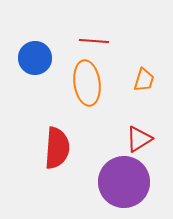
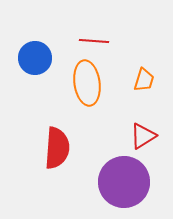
red triangle: moved 4 px right, 3 px up
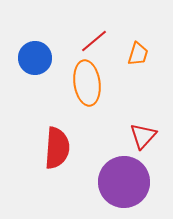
red line: rotated 44 degrees counterclockwise
orange trapezoid: moved 6 px left, 26 px up
red triangle: rotated 16 degrees counterclockwise
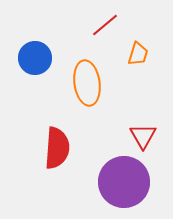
red line: moved 11 px right, 16 px up
red triangle: rotated 12 degrees counterclockwise
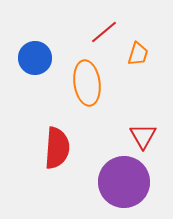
red line: moved 1 px left, 7 px down
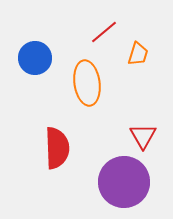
red semicircle: rotated 6 degrees counterclockwise
